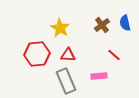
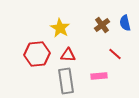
red line: moved 1 px right, 1 px up
gray rectangle: rotated 15 degrees clockwise
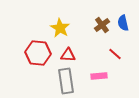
blue semicircle: moved 2 px left
red hexagon: moved 1 px right, 1 px up; rotated 10 degrees clockwise
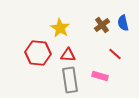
pink rectangle: moved 1 px right; rotated 21 degrees clockwise
gray rectangle: moved 4 px right, 1 px up
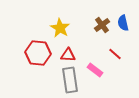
pink rectangle: moved 5 px left, 6 px up; rotated 21 degrees clockwise
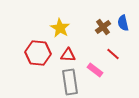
brown cross: moved 1 px right, 2 px down
red line: moved 2 px left
gray rectangle: moved 2 px down
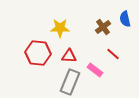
blue semicircle: moved 2 px right, 4 px up
yellow star: rotated 30 degrees counterclockwise
red triangle: moved 1 px right, 1 px down
gray rectangle: rotated 30 degrees clockwise
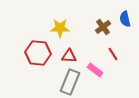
red line: rotated 16 degrees clockwise
